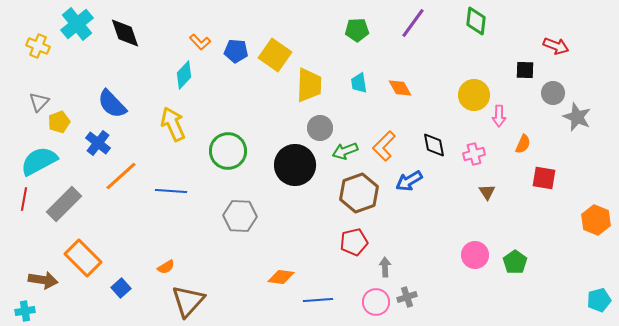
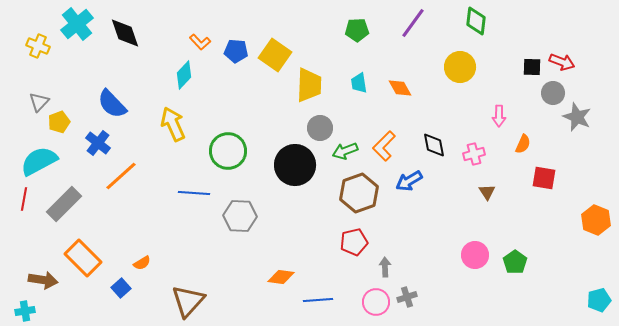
red arrow at (556, 46): moved 6 px right, 16 px down
black square at (525, 70): moved 7 px right, 3 px up
yellow circle at (474, 95): moved 14 px left, 28 px up
blue line at (171, 191): moved 23 px right, 2 px down
orange semicircle at (166, 267): moved 24 px left, 4 px up
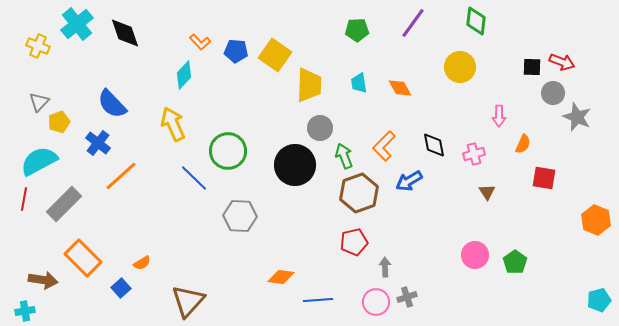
green arrow at (345, 151): moved 1 px left, 5 px down; rotated 90 degrees clockwise
blue line at (194, 193): moved 15 px up; rotated 40 degrees clockwise
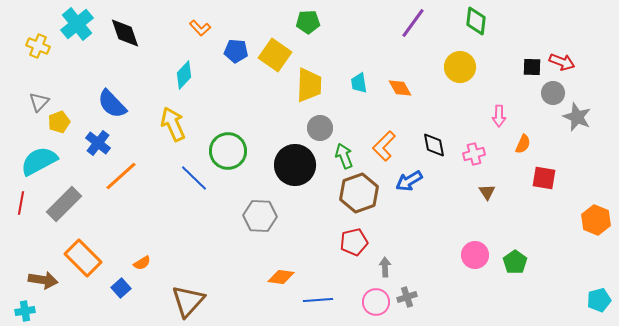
green pentagon at (357, 30): moved 49 px left, 8 px up
orange L-shape at (200, 42): moved 14 px up
red line at (24, 199): moved 3 px left, 4 px down
gray hexagon at (240, 216): moved 20 px right
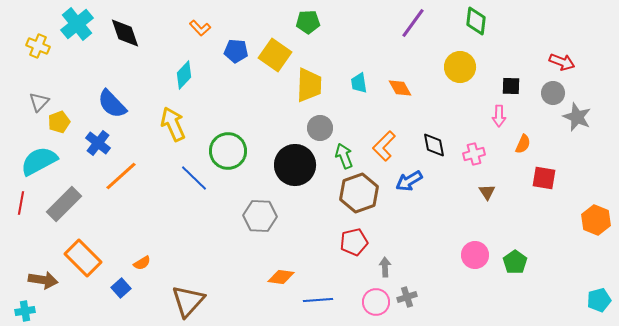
black square at (532, 67): moved 21 px left, 19 px down
